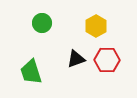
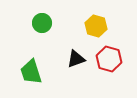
yellow hexagon: rotated 15 degrees counterclockwise
red hexagon: moved 2 px right, 1 px up; rotated 15 degrees clockwise
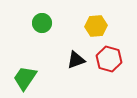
yellow hexagon: rotated 20 degrees counterclockwise
black triangle: moved 1 px down
green trapezoid: moved 6 px left, 6 px down; rotated 52 degrees clockwise
